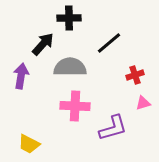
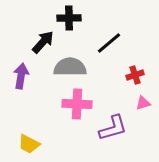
black arrow: moved 2 px up
pink cross: moved 2 px right, 2 px up
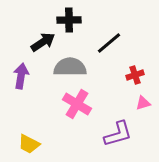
black cross: moved 2 px down
black arrow: rotated 15 degrees clockwise
pink cross: rotated 28 degrees clockwise
purple L-shape: moved 5 px right, 6 px down
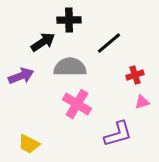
purple arrow: rotated 60 degrees clockwise
pink triangle: moved 1 px left, 1 px up
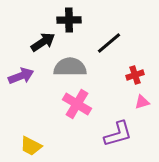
yellow trapezoid: moved 2 px right, 2 px down
